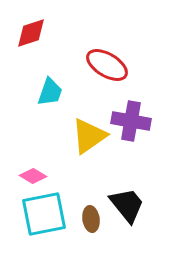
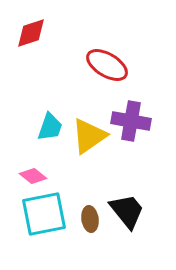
cyan trapezoid: moved 35 px down
pink diamond: rotated 8 degrees clockwise
black trapezoid: moved 6 px down
brown ellipse: moved 1 px left
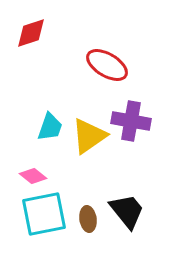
brown ellipse: moved 2 px left
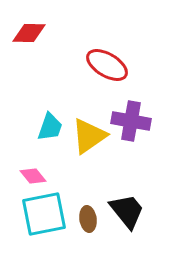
red diamond: moved 2 px left; rotated 20 degrees clockwise
pink diamond: rotated 12 degrees clockwise
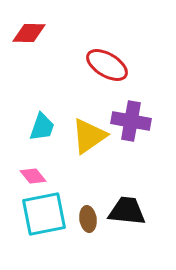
cyan trapezoid: moved 8 px left
black trapezoid: rotated 45 degrees counterclockwise
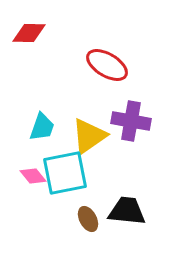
cyan square: moved 21 px right, 41 px up
brown ellipse: rotated 20 degrees counterclockwise
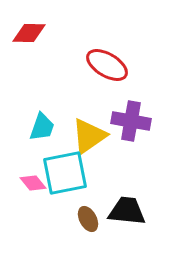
pink diamond: moved 7 px down
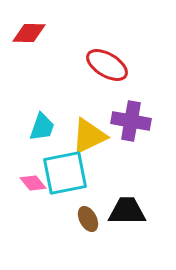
yellow triangle: rotated 9 degrees clockwise
black trapezoid: rotated 6 degrees counterclockwise
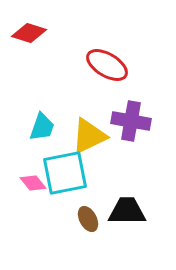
red diamond: rotated 16 degrees clockwise
